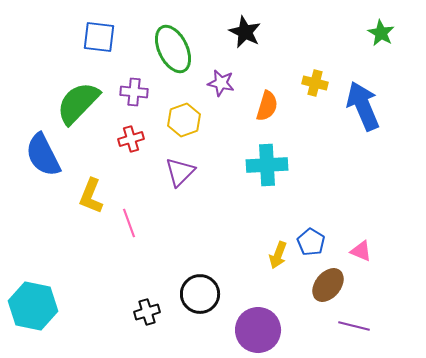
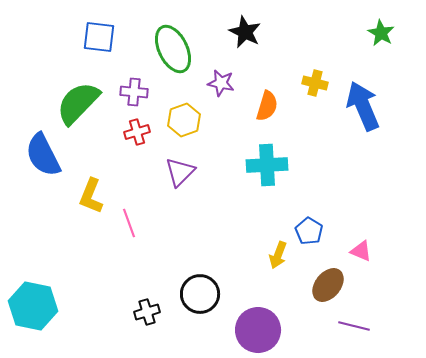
red cross: moved 6 px right, 7 px up
blue pentagon: moved 2 px left, 11 px up
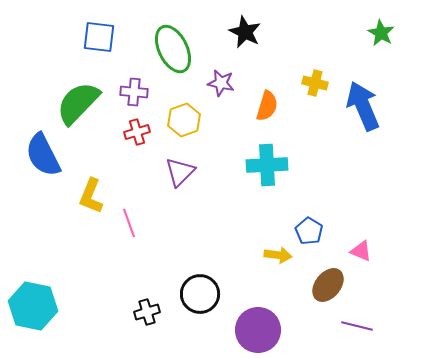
yellow arrow: rotated 104 degrees counterclockwise
purple line: moved 3 px right
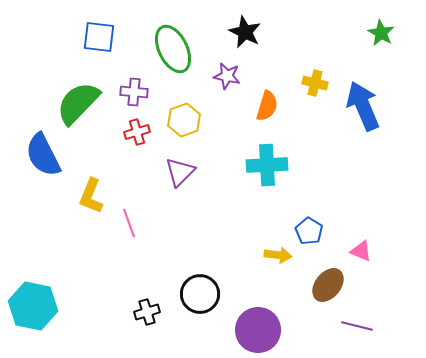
purple star: moved 6 px right, 7 px up
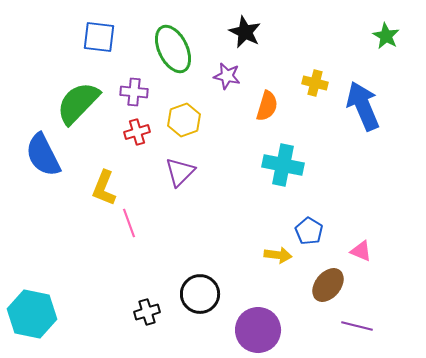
green star: moved 5 px right, 3 px down
cyan cross: moved 16 px right; rotated 15 degrees clockwise
yellow L-shape: moved 13 px right, 8 px up
cyan hexagon: moved 1 px left, 8 px down
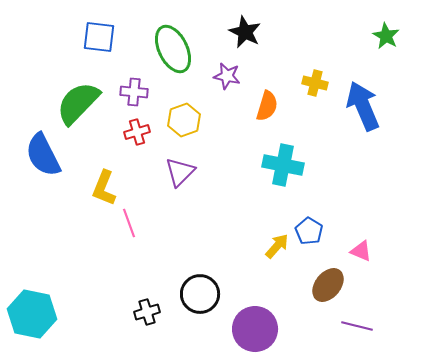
yellow arrow: moved 1 px left, 9 px up; rotated 56 degrees counterclockwise
purple circle: moved 3 px left, 1 px up
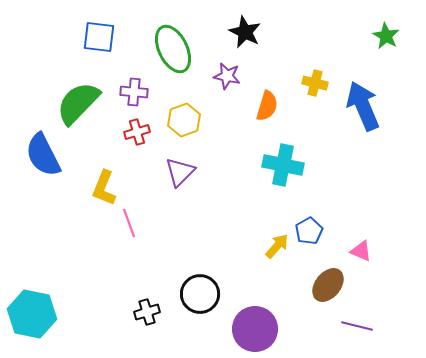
blue pentagon: rotated 12 degrees clockwise
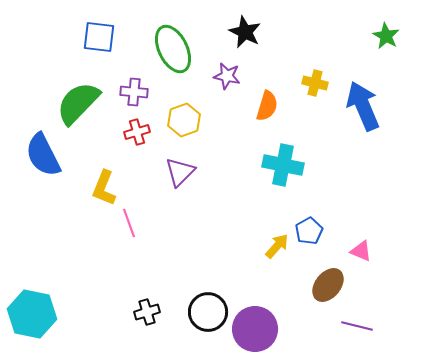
black circle: moved 8 px right, 18 px down
